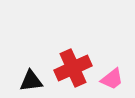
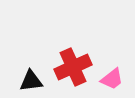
red cross: moved 1 px up
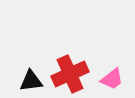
red cross: moved 3 px left, 7 px down
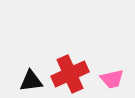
pink trapezoid: rotated 25 degrees clockwise
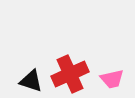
black triangle: rotated 25 degrees clockwise
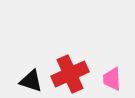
pink trapezoid: rotated 100 degrees clockwise
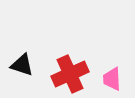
black triangle: moved 9 px left, 16 px up
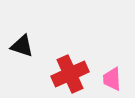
black triangle: moved 19 px up
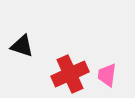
pink trapezoid: moved 5 px left, 4 px up; rotated 10 degrees clockwise
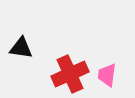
black triangle: moved 1 px left, 2 px down; rotated 10 degrees counterclockwise
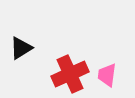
black triangle: rotated 40 degrees counterclockwise
